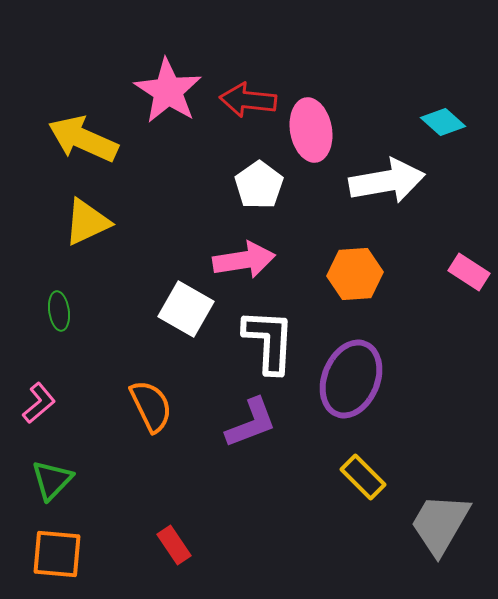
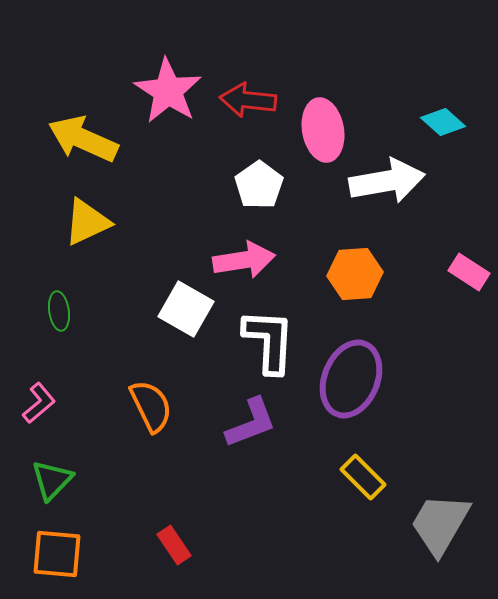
pink ellipse: moved 12 px right
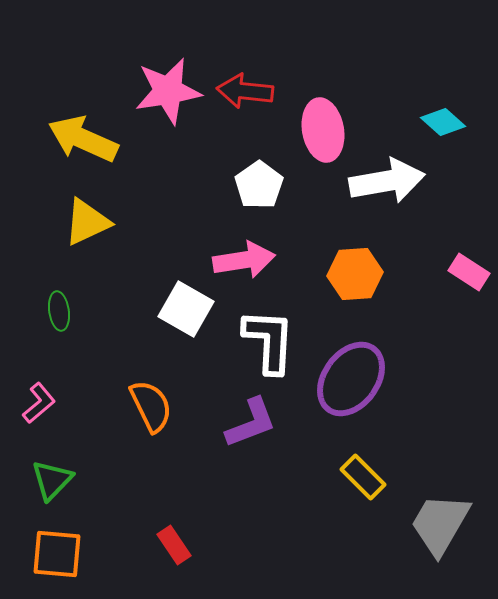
pink star: rotated 30 degrees clockwise
red arrow: moved 3 px left, 9 px up
purple ellipse: rotated 14 degrees clockwise
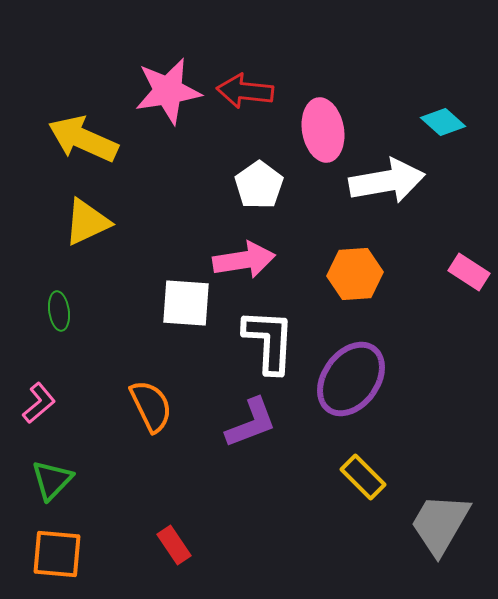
white square: moved 6 px up; rotated 26 degrees counterclockwise
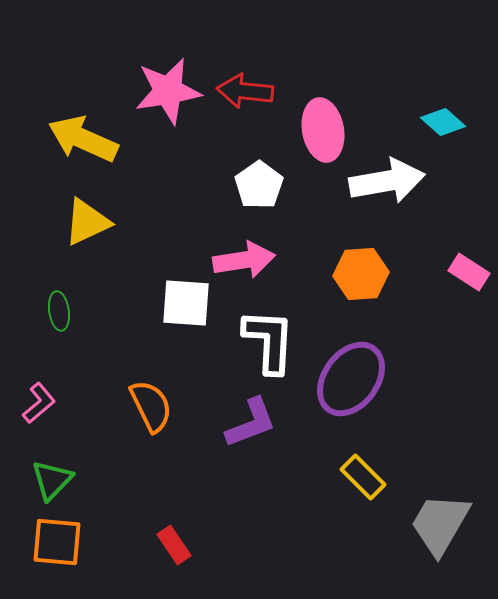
orange hexagon: moved 6 px right
orange square: moved 12 px up
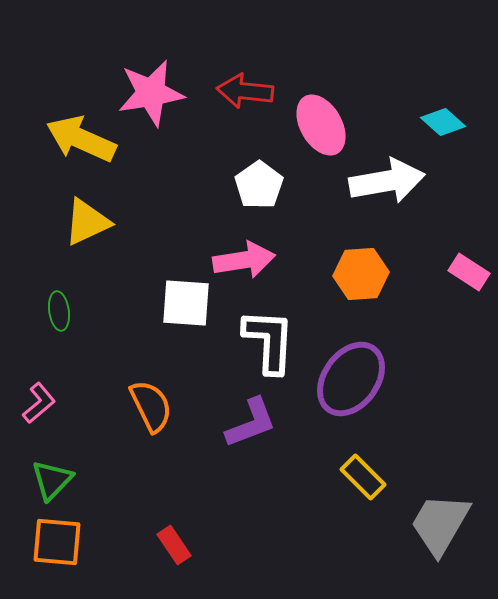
pink star: moved 17 px left, 2 px down
pink ellipse: moved 2 px left, 5 px up; rotated 20 degrees counterclockwise
yellow arrow: moved 2 px left
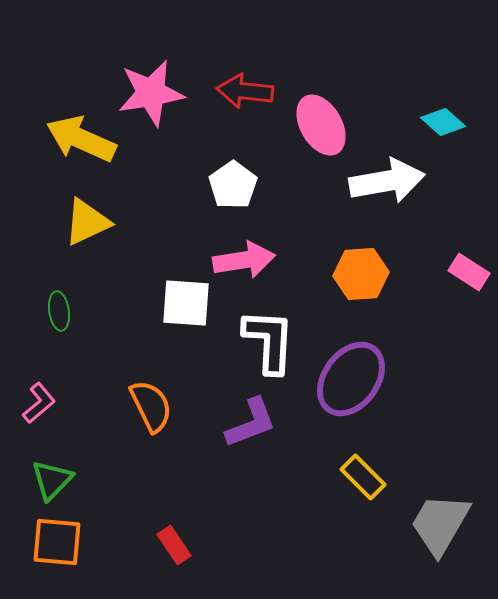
white pentagon: moved 26 px left
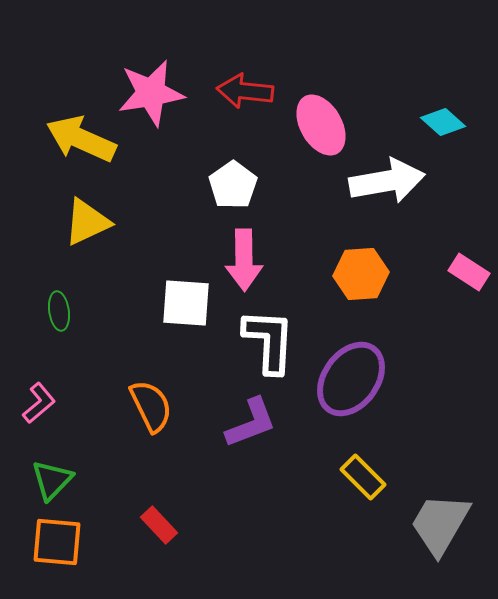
pink arrow: rotated 98 degrees clockwise
red rectangle: moved 15 px left, 20 px up; rotated 9 degrees counterclockwise
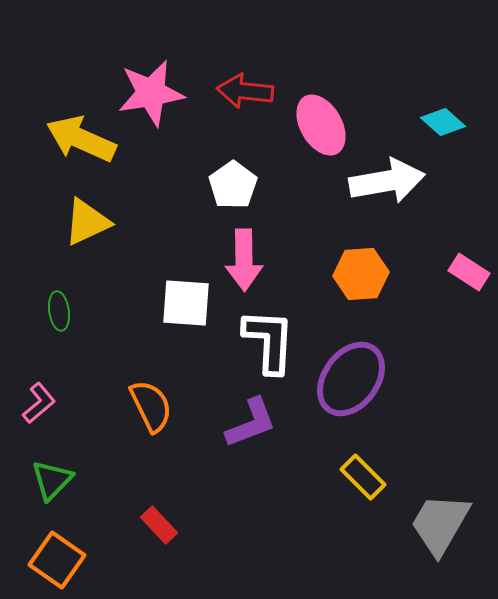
orange square: moved 18 px down; rotated 30 degrees clockwise
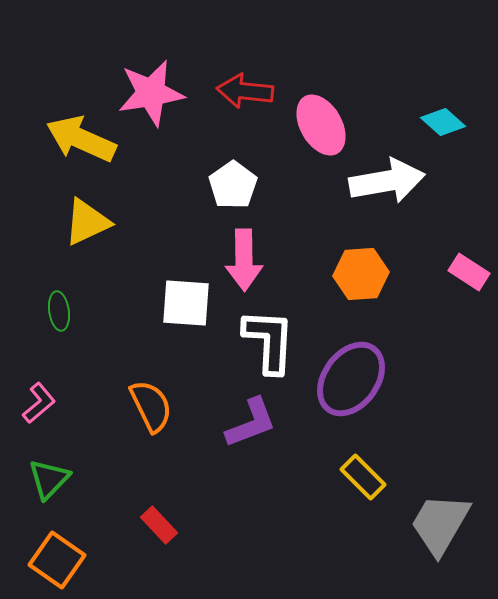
green triangle: moved 3 px left, 1 px up
